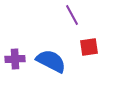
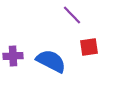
purple line: rotated 15 degrees counterclockwise
purple cross: moved 2 px left, 3 px up
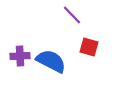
red square: rotated 24 degrees clockwise
purple cross: moved 7 px right
